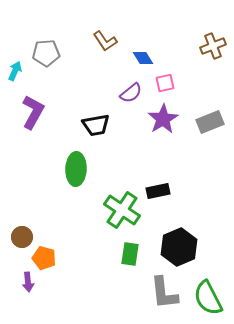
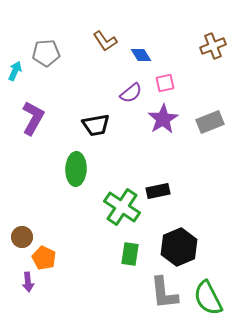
blue diamond: moved 2 px left, 3 px up
purple L-shape: moved 6 px down
green cross: moved 3 px up
orange pentagon: rotated 10 degrees clockwise
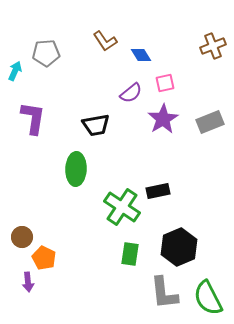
purple L-shape: rotated 20 degrees counterclockwise
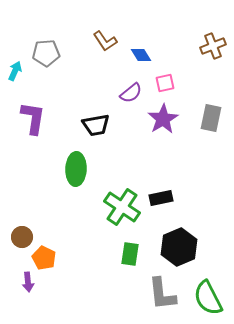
gray rectangle: moved 1 px right, 4 px up; rotated 56 degrees counterclockwise
black rectangle: moved 3 px right, 7 px down
gray L-shape: moved 2 px left, 1 px down
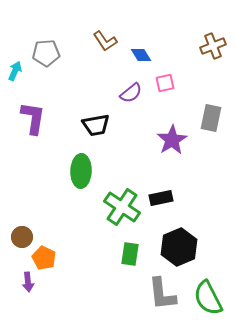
purple star: moved 9 px right, 21 px down
green ellipse: moved 5 px right, 2 px down
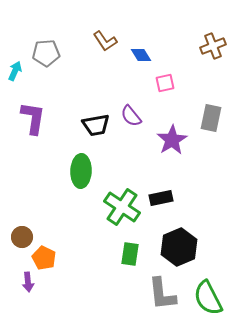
purple semicircle: moved 23 px down; rotated 90 degrees clockwise
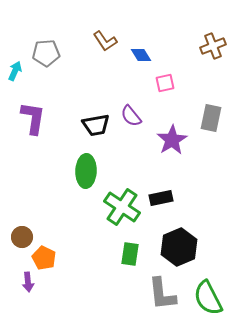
green ellipse: moved 5 px right
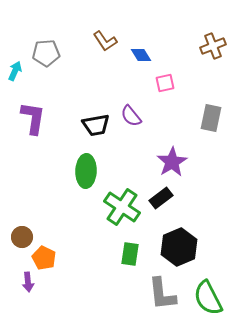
purple star: moved 22 px down
black rectangle: rotated 25 degrees counterclockwise
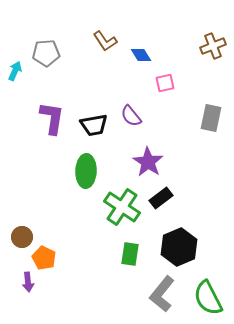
purple L-shape: moved 19 px right
black trapezoid: moved 2 px left
purple star: moved 24 px left; rotated 8 degrees counterclockwise
gray L-shape: rotated 45 degrees clockwise
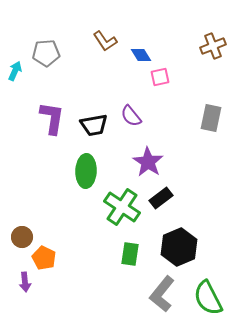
pink square: moved 5 px left, 6 px up
purple arrow: moved 3 px left
